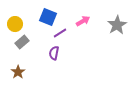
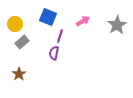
purple line: moved 3 px down; rotated 40 degrees counterclockwise
brown star: moved 1 px right, 2 px down
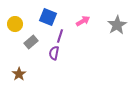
gray rectangle: moved 9 px right
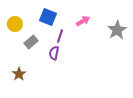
gray star: moved 5 px down
